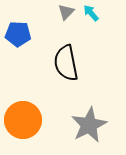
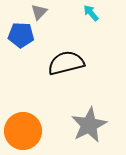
gray triangle: moved 27 px left
blue pentagon: moved 3 px right, 1 px down
black semicircle: rotated 87 degrees clockwise
orange circle: moved 11 px down
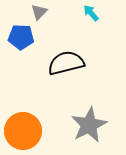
blue pentagon: moved 2 px down
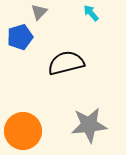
blue pentagon: moved 1 px left; rotated 20 degrees counterclockwise
gray star: rotated 21 degrees clockwise
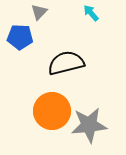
blue pentagon: rotated 20 degrees clockwise
orange circle: moved 29 px right, 20 px up
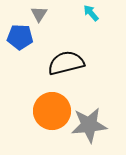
gray triangle: moved 2 px down; rotated 12 degrees counterclockwise
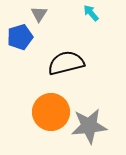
blue pentagon: rotated 20 degrees counterclockwise
orange circle: moved 1 px left, 1 px down
gray star: moved 1 px down
